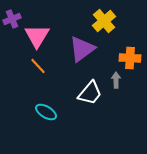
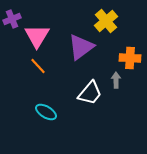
yellow cross: moved 2 px right
purple triangle: moved 1 px left, 2 px up
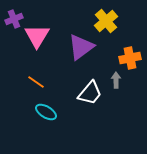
purple cross: moved 2 px right
orange cross: rotated 15 degrees counterclockwise
orange line: moved 2 px left, 16 px down; rotated 12 degrees counterclockwise
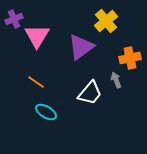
gray arrow: rotated 21 degrees counterclockwise
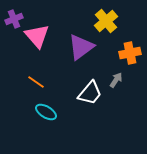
pink triangle: rotated 12 degrees counterclockwise
orange cross: moved 5 px up
gray arrow: rotated 56 degrees clockwise
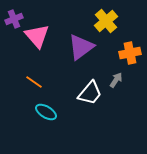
orange line: moved 2 px left
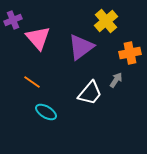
purple cross: moved 1 px left, 1 px down
pink triangle: moved 1 px right, 2 px down
orange line: moved 2 px left
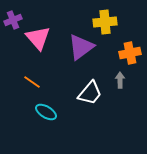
yellow cross: moved 1 px left, 1 px down; rotated 35 degrees clockwise
gray arrow: moved 4 px right; rotated 35 degrees counterclockwise
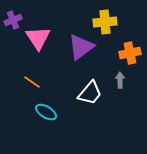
pink triangle: rotated 8 degrees clockwise
